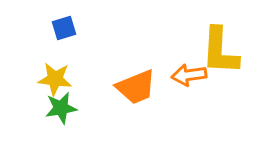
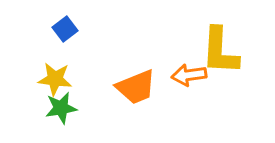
blue square: moved 1 px right, 1 px down; rotated 20 degrees counterclockwise
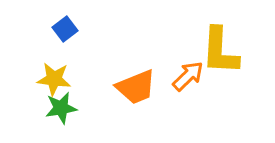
orange arrow: moved 1 px left, 1 px down; rotated 144 degrees clockwise
yellow star: moved 1 px left
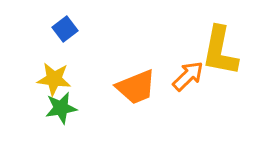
yellow L-shape: rotated 8 degrees clockwise
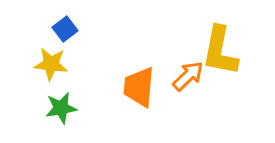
yellow star: moved 3 px left, 15 px up
orange trapezoid: moved 3 px right; rotated 117 degrees clockwise
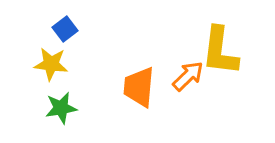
yellow L-shape: rotated 4 degrees counterclockwise
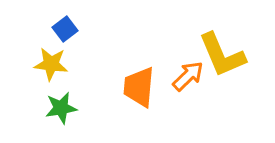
yellow L-shape: moved 2 px right, 4 px down; rotated 30 degrees counterclockwise
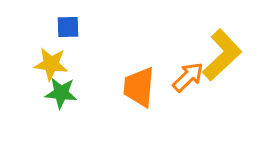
blue square: moved 3 px right, 2 px up; rotated 35 degrees clockwise
yellow L-shape: rotated 110 degrees counterclockwise
orange arrow: moved 1 px down
green star: moved 15 px up; rotated 16 degrees clockwise
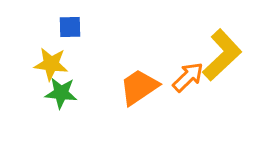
blue square: moved 2 px right
orange trapezoid: rotated 51 degrees clockwise
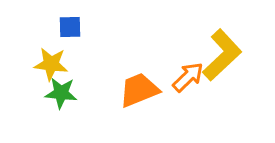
orange trapezoid: moved 3 px down; rotated 12 degrees clockwise
